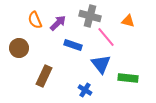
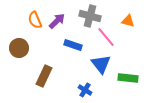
purple arrow: moved 1 px left, 2 px up
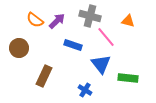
orange semicircle: rotated 30 degrees counterclockwise
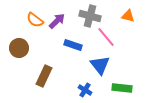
orange triangle: moved 5 px up
blue triangle: moved 1 px left, 1 px down
green rectangle: moved 6 px left, 10 px down
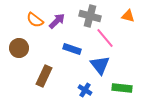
pink line: moved 1 px left, 1 px down
blue rectangle: moved 1 px left, 4 px down
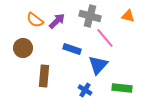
brown circle: moved 4 px right
blue triangle: moved 2 px left; rotated 20 degrees clockwise
brown rectangle: rotated 20 degrees counterclockwise
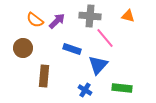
gray cross: rotated 10 degrees counterclockwise
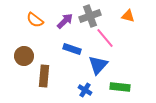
gray cross: rotated 25 degrees counterclockwise
purple arrow: moved 8 px right
brown circle: moved 1 px right, 8 px down
green rectangle: moved 2 px left, 1 px up
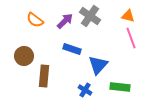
gray cross: rotated 35 degrees counterclockwise
pink line: moved 26 px right; rotated 20 degrees clockwise
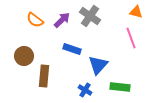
orange triangle: moved 8 px right, 4 px up
purple arrow: moved 3 px left, 1 px up
